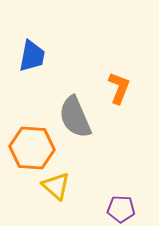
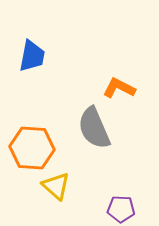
orange L-shape: rotated 84 degrees counterclockwise
gray semicircle: moved 19 px right, 11 px down
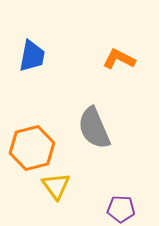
orange L-shape: moved 29 px up
orange hexagon: rotated 18 degrees counterclockwise
yellow triangle: rotated 12 degrees clockwise
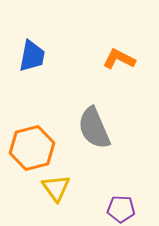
yellow triangle: moved 2 px down
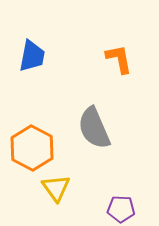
orange L-shape: rotated 52 degrees clockwise
orange hexagon: rotated 18 degrees counterclockwise
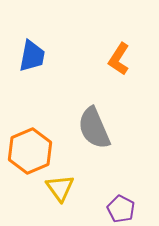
orange L-shape: rotated 136 degrees counterclockwise
orange hexagon: moved 2 px left, 3 px down; rotated 9 degrees clockwise
yellow triangle: moved 4 px right
purple pentagon: rotated 24 degrees clockwise
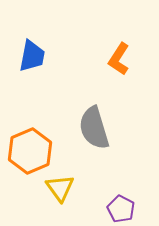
gray semicircle: rotated 6 degrees clockwise
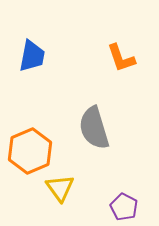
orange L-shape: moved 2 px right, 1 px up; rotated 52 degrees counterclockwise
purple pentagon: moved 3 px right, 2 px up
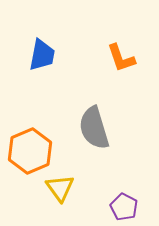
blue trapezoid: moved 10 px right, 1 px up
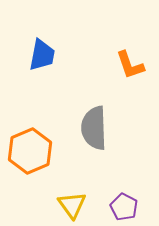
orange L-shape: moved 9 px right, 7 px down
gray semicircle: rotated 15 degrees clockwise
yellow triangle: moved 12 px right, 17 px down
